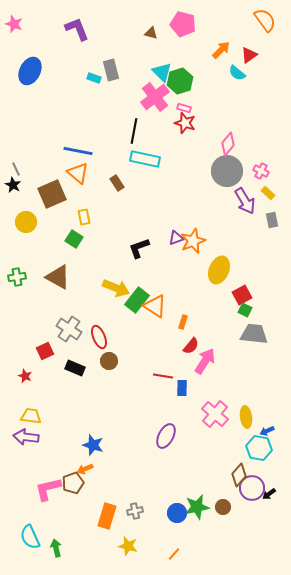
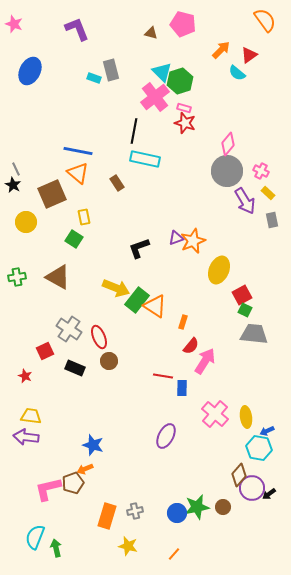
cyan semicircle at (30, 537): moved 5 px right; rotated 45 degrees clockwise
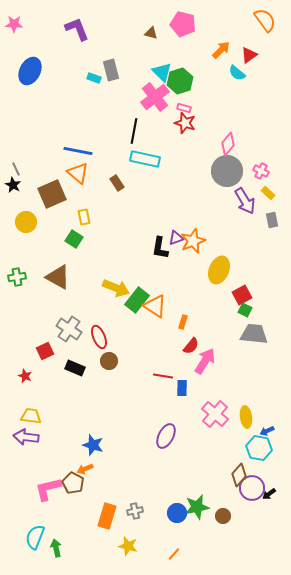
pink star at (14, 24): rotated 18 degrees counterclockwise
black L-shape at (139, 248): moved 21 px right; rotated 60 degrees counterclockwise
brown pentagon at (73, 483): rotated 25 degrees counterclockwise
brown circle at (223, 507): moved 9 px down
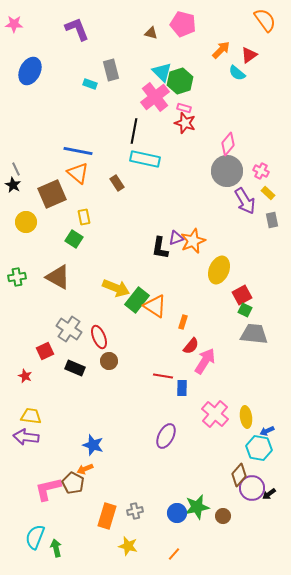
cyan rectangle at (94, 78): moved 4 px left, 6 px down
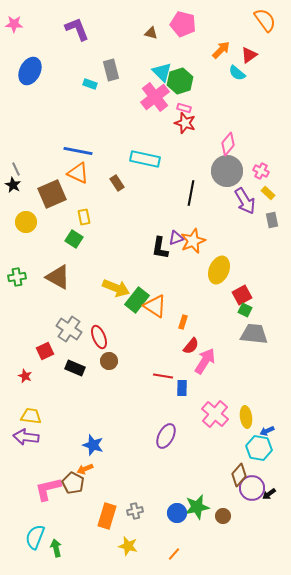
black line at (134, 131): moved 57 px right, 62 px down
orange triangle at (78, 173): rotated 15 degrees counterclockwise
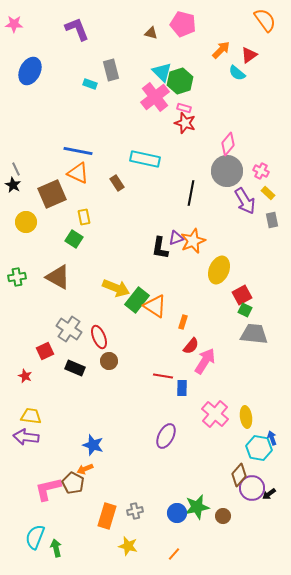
blue arrow at (267, 431): moved 5 px right, 7 px down; rotated 96 degrees clockwise
